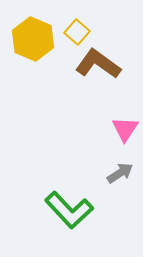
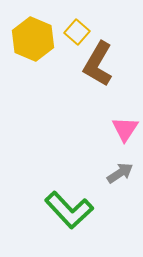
brown L-shape: rotated 96 degrees counterclockwise
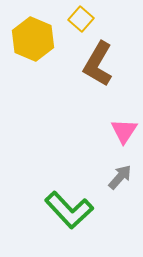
yellow square: moved 4 px right, 13 px up
pink triangle: moved 1 px left, 2 px down
gray arrow: moved 4 px down; rotated 16 degrees counterclockwise
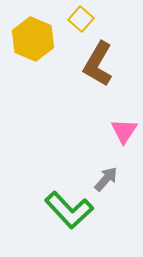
gray arrow: moved 14 px left, 2 px down
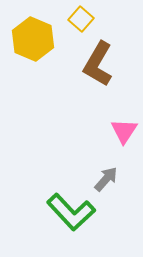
green L-shape: moved 2 px right, 2 px down
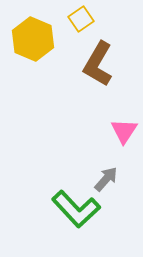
yellow square: rotated 15 degrees clockwise
green L-shape: moved 5 px right, 3 px up
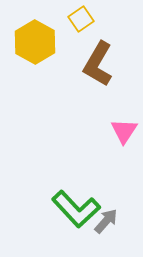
yellow hexagon: moved 2 px right, 3 px down; rotated 6 degrees clockwise
gray arrow: moved 42 px down
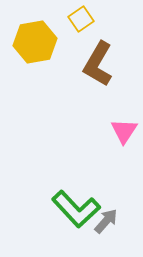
yellow hexagon: rotated 21 degrees clockwise
